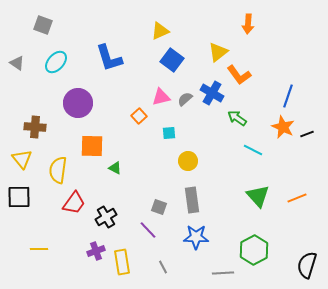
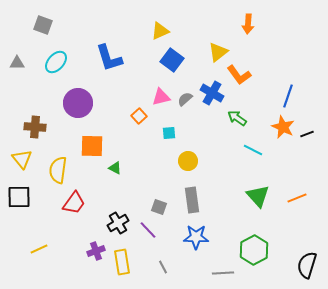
gray triangle at (17, 63): rotated 35 degrees counterclockwise
black cross at (106, 217): moved 12 px right, 6 px down
yellow line at (39, 249): rotated 24 degrees counterclockwise
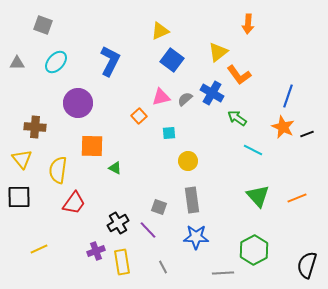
blue L-shape at (109, 58): moved 1 px right, 3 px down; rotated 136 degrees counterclockwise
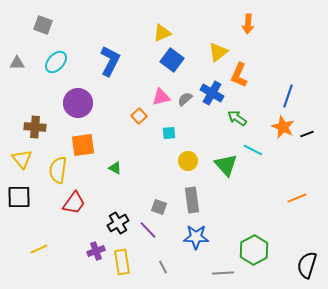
yellow triangle at (160, 31): moved 2 px right, 2 px down
orange L-shape at (239, 75): rotated 60 degrees clockwise
orange square at (92, 146): moved 9 px left, 1 px up; rotated 10 degrees counterclockwise
green triangle at (258, 196): moved 32 px left, 31 px up
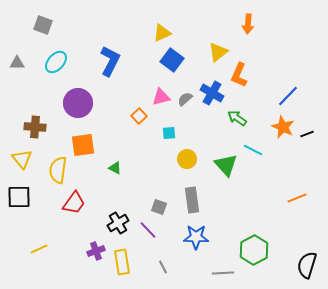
blue line at (288, 96): rotated 25 degrees clockwise
yellow circle at (188, 161): moved 1 px left, 2 px up
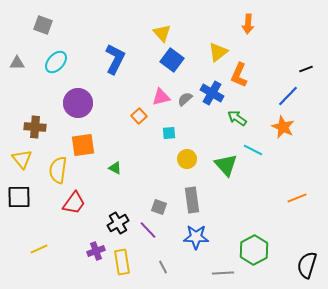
yellow triangle at (162, 33): rotated 48 degrees counterclockwise
blue L-shape at (110, 61): moved 5 px right, 2 px up
black line at (307, 134): moved 1 px left, 65 px up
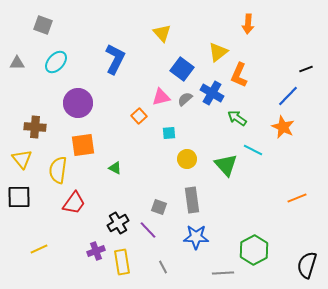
blue square at (172, 60): moved 10 px right, 9 px down
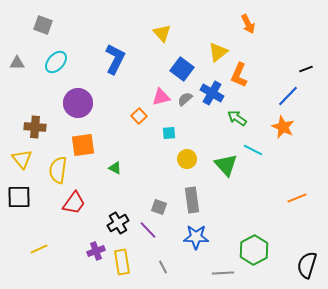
orange arrow at (248, 24): rotated 30 degrees counterclockwise
